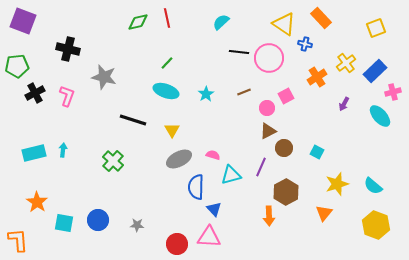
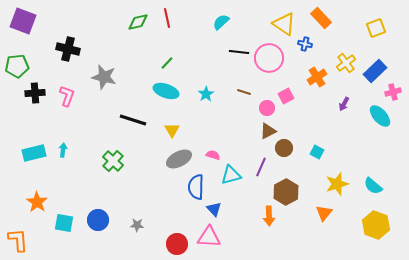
brown line at (244, 92): rotated 40 degrees clockwise
black cross at (35, 93): rotated 24 degrees clockwise
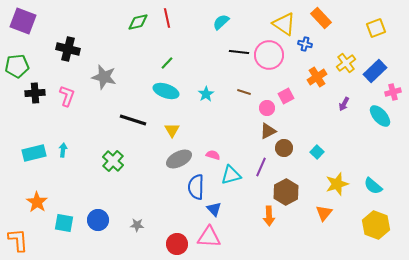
pink circle at (269, 58): moved 3 px up
cyan square at (317, 152): rotated 16 degrees clockwise
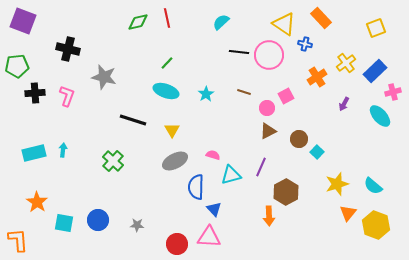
brown circle at (284, 148): moved 15 px right, 9 px up
gray ellipse at (179, 159): moved 4 px left, 2 px down
orange triangle at (324, 213): moved 24 px right
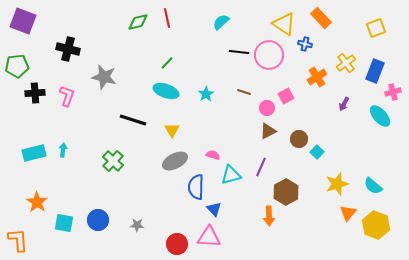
blue rectangle at (375, 71): rotated 25 degrees counterclockwise
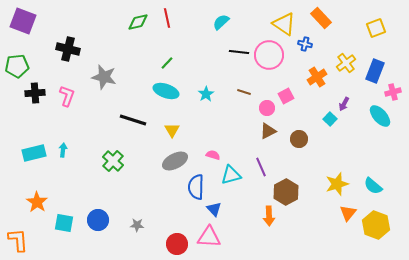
cyan square at (317, 152): moved 13 px right, 33 px up
purple line at (261, 167): rotated 48 degrees counterclockwise
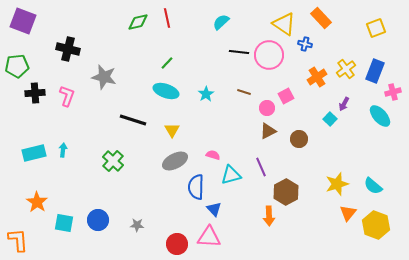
yellow cross at (346, 63): moved 6 px down
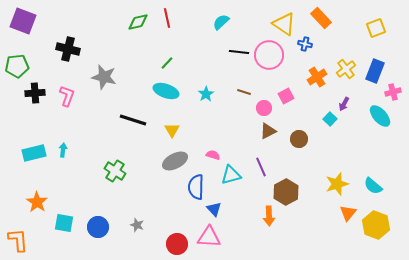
pink circle at (267, 108): moved 3 px left
green cross at (113, 161): moved 2 px right, 10 px down; rotated 10 degrees counterclockwise
blue circle at (98, 220): moved 7 px down
gray star at (137, 225): rotated 16 degrees clockwise
